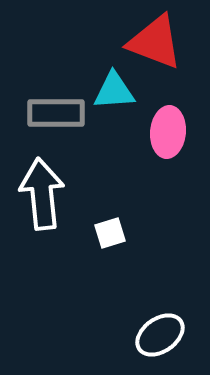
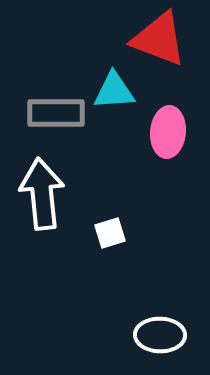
red triangle: moved 4 px right, 3 px up
white ellipse: rotated 36 degrees clockwise
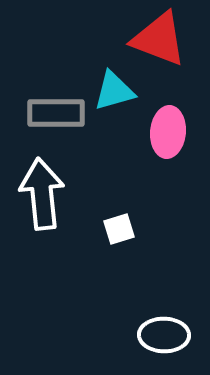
cyan triangle: rotated 12 degrees counterclockwise
white square: moved 9 px right, 4 px up
white ellipse: moved 4 px right
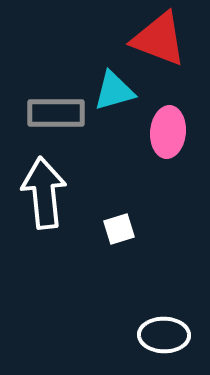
white arrow: moved 2 px right, 1 px up
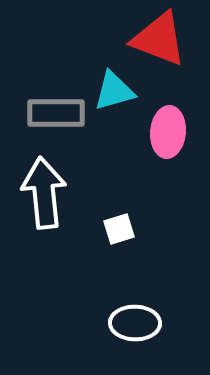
white ellipse: moved 29 px left, 12 px up
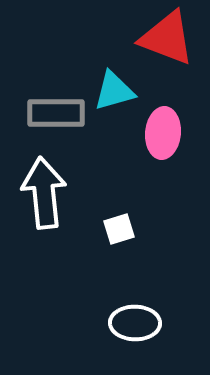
red triangle: moved 8 px right, 1 px up
pink ellipse: moved 5 px left, 1 px down
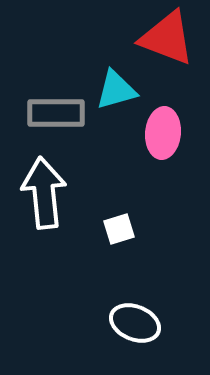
cyan triangle: moved 2 px right, 1 px up
white ellipse: rotated 21 degrees clockwise
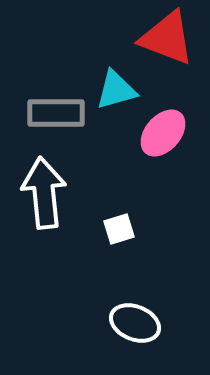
pink ellipse: rotated 36 degrees clockwise
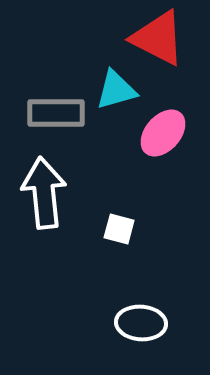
red triangle: moved 9 px left; rotated 6 degrees clockwise
white square: rotated 32 degrees clockwise
white ellipse: moved 6 px right; rotated 18 degrees counterclockwise
